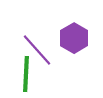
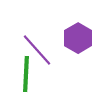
purple hexagon: moved 4 px right
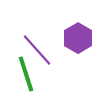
green line: rotated 21 degrees counterclockwise
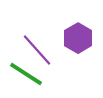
green line: rotated 39 degrees counterclockwise
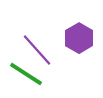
purple hexagon: moved 1 px right
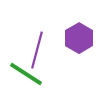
purple line: rotated 57 degrees clockwise
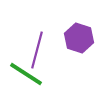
purple hexagon: rotated 12 degrees counterclockwise
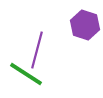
purple hexagon: moved 6 px right, 13 px up
